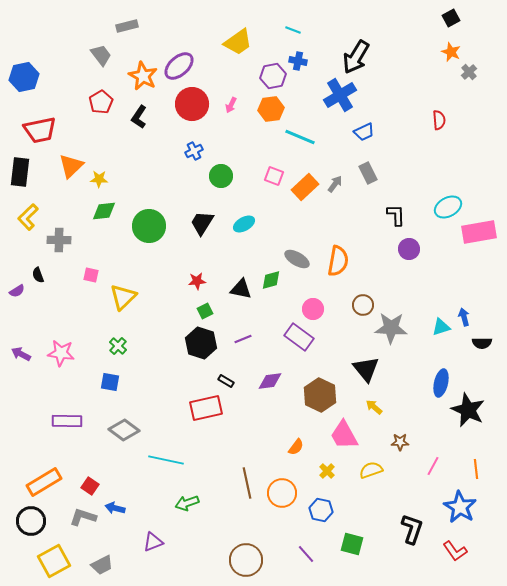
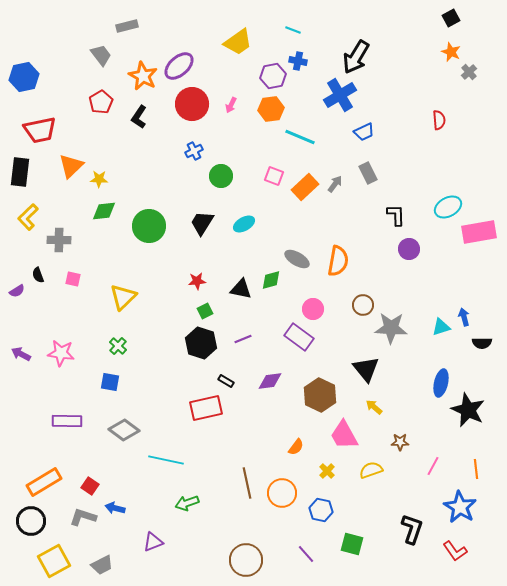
pink square at (91, 275): moved 18 px left, 4 px down
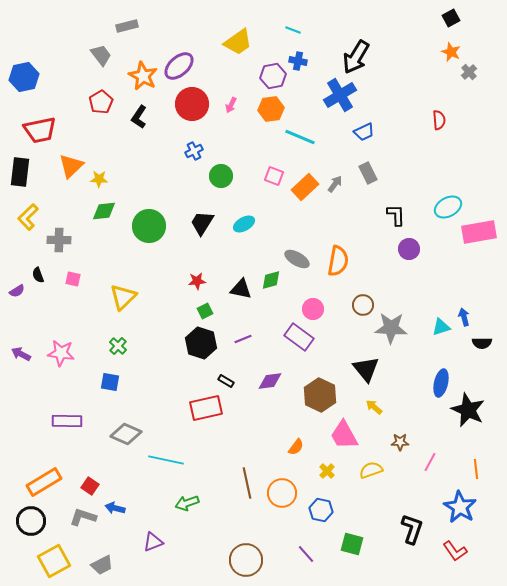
gray diamond at (124, 430): moved 2 px right, 4 px down; rotated 12 degrees counterclockwise
pink line at (433, 466): moved 3 px left, 4 px up
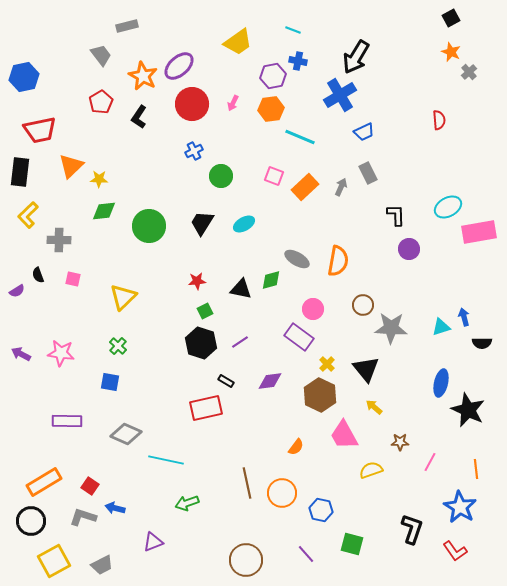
pink arrow at (231, 105): moved 2 px right, 2 px up
gray arrow at (335, 184): moved 6 px right, 3 px down; rotated 12 degrees counterclockwise
yellow L-shape at (28, 217): moved 2 px up
purple line at (243, 339): moved 3 px left, 3 px down; rotated 12 degrees counterclockwise
yellow cross at (327, 471): moved 107 px up
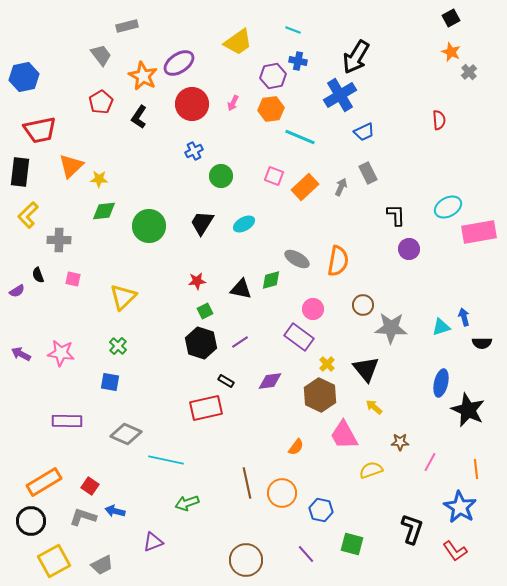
purple ellipse at (179, 66): moved 3 px up; rotated 8 degrees clockwise
blue arrow at (115, 508): moved 3 px down
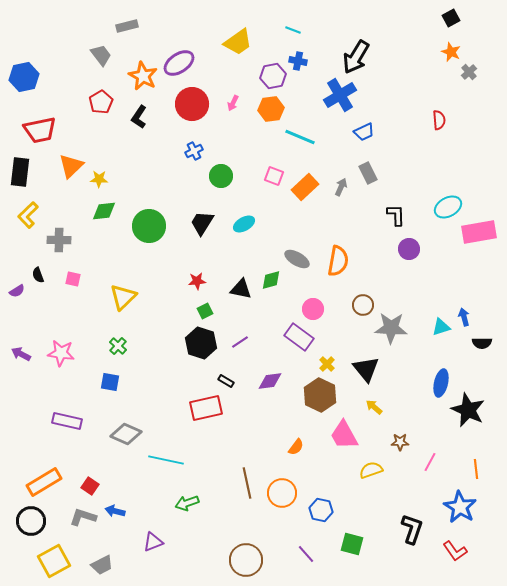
purple rectangle at (67, 421): rotated 12 degrees clockwise
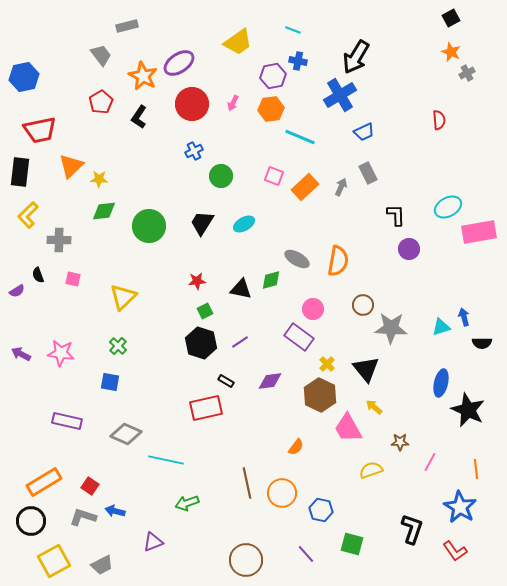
gray cross at (469, 72): moved 2 px left, 1 px down; rotated 14 degrees clockwise
pink trapezoid at (344, 435): moved 4 px right, 7 px up
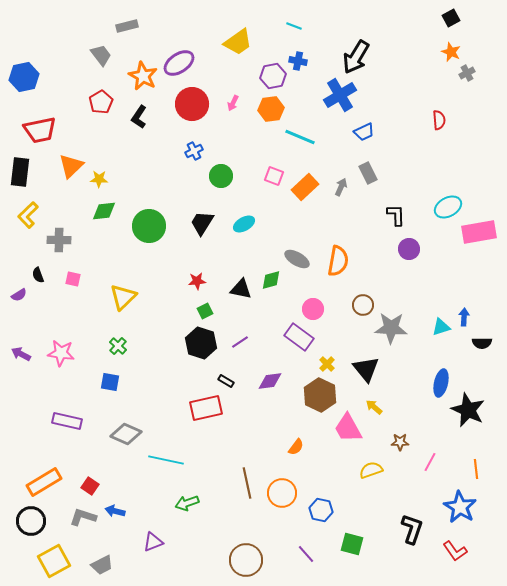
cyan line at (293, 30): moved 1 px right, 4 px up
purple semicircle at (17, 291): moved 2 px right, 4 px down
blue arrow at (464, 317): rotated 18 degrees clockwise
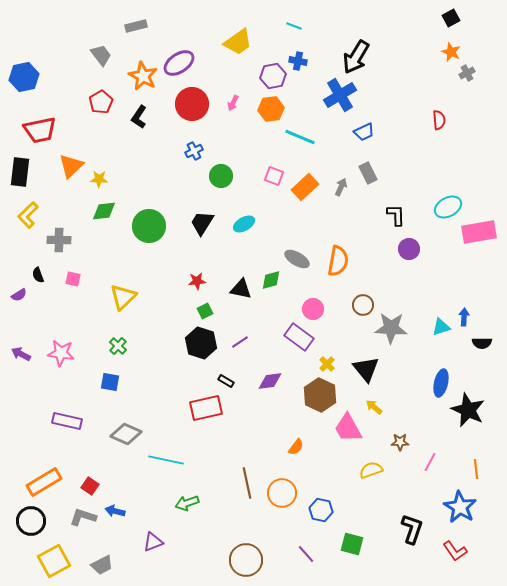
gray rectangle at (127, 26): moved 9 px right
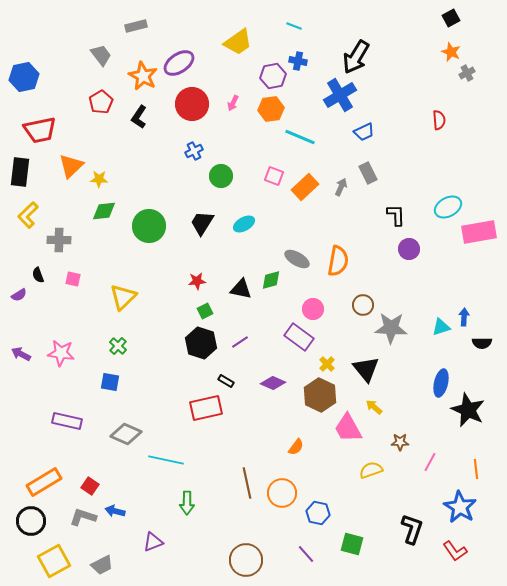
purple diamond at (270, 381): moved 3 px right, 2 px down; rotated 30 degrees clockwise
green arrow at (187, 503): rotated 70 degrees counterclockwise
blue hexagon at (321, 510): moved 3 px left, 3 px down
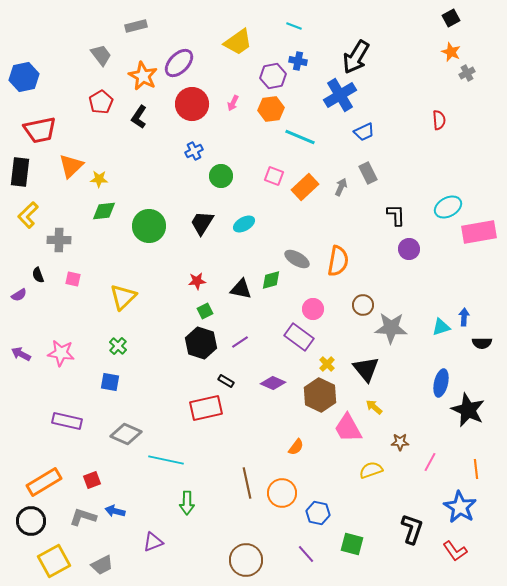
purple ellipse at (179, 63): rotated 12 degrees counterclockwise
red square at (90, 486): moved 2 px right, 6 px up; rotated 36 degrees clockwise
